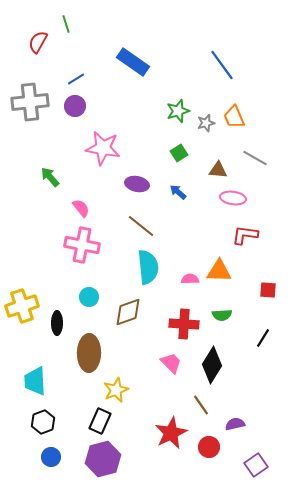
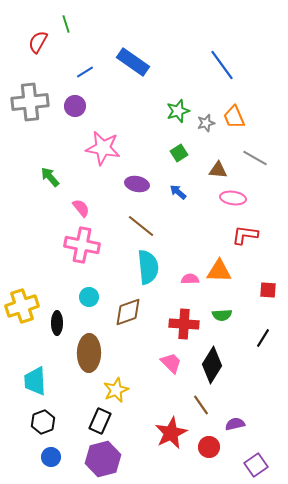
blue line at (76, 79): moved 9 px right, 7 px up
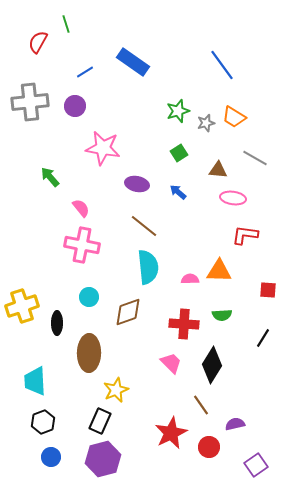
orange trapezoid at (234, 117): rotated 35 degrees counterclockwise
brown line at (141, 226): moved 3 px right
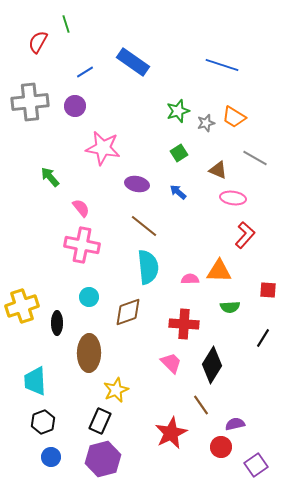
blue line at (222, 65): rotated 36 degrees counterclockwise
brown triangle at (218, 170): rotated 18 degrees clockwise
red L-shape at (245, 235): rotated 124 degrees clockwise
green semicircle at (222, 315): moved 8 px right, 8 px up
red circle at (209, 447): moved 12 px right
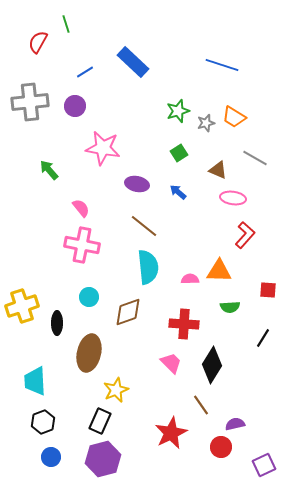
blue rectangle at (133, 62): rotated 8 degrees clockwise
green arrow at (50, 177): moved 1 px left, 7 px up
brown ellipse at (89, 353): rotated 12 degrees clockwise
purple square at (256, 465): moved 8 px right; rotated 10 degrees clockwise
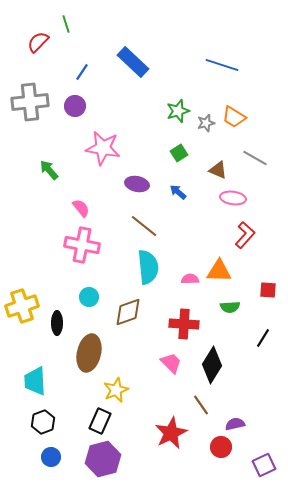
red semicircle at (38, 42): rotated 15 degrees clockwise
blue line at (85, 72): moved 3 px left; rotated 24 degrees counterclockwise
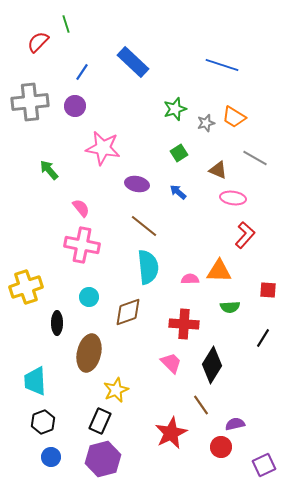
green star at (178, 111): moved 3 px left, 2 px up
yellow cross at (22, 306): moved 4 px right, 19 px up
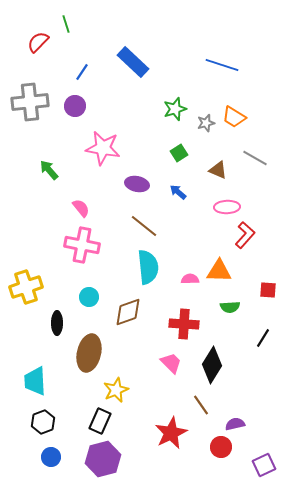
pink ellipse at (233, 198): moved 6 px left, 9 px down; rotated 10 degrees counterclockwise
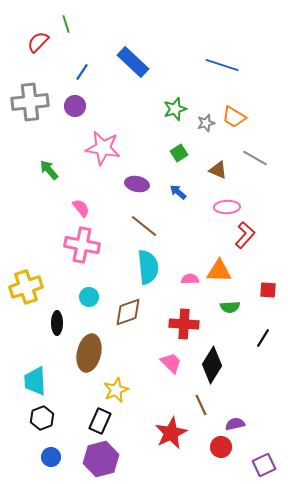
brown line at (201, 405): rotated 10 degrees clockwise
black hexagon at (43, 422): moved 1 px left, 4 px up
purple hexagon at (103, 459): moved 2 px left
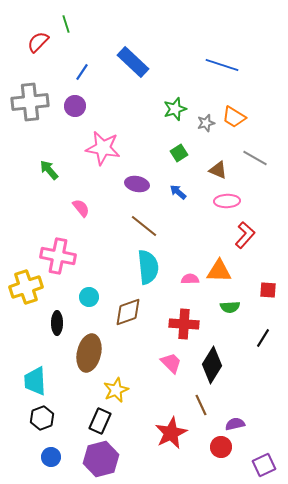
pink ellipse at (227, 207): moved 6 px up
pink cross at (82, 245): moved 24 px left, 11 px down
